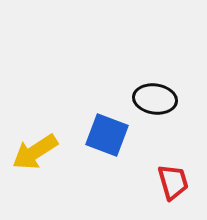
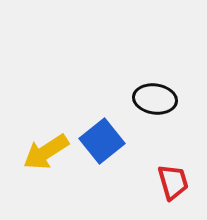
blue square: moved 5 px left, 6 px down; rotated 30 degrees clockwise
yellow arrow: moved 11 px right
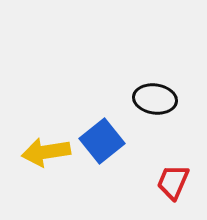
yellow arrow: rotated 24 degrees clockwise
red trapezoid: rotated 141 degrees counterclockwise
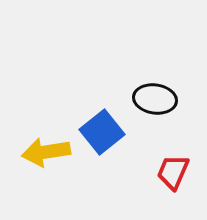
blue square: moved 9 px up
red trapezoid: moved 10 px up
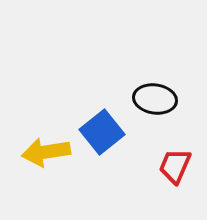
red trapezoid: moved 2 px right, 6 px up
